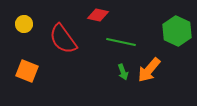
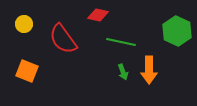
orange arrow: rotated 40 degrees counterclockwise
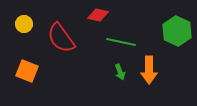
red semicircle: moved 2 px left, 1 px up
green arrow: moved 3 px left
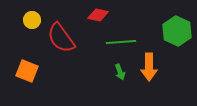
yellow circle: moved 8 px right, 4 px up
green line: rotated 16 degrees counterclockwise
orange arrow: moved 3 px up
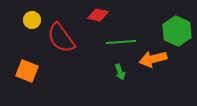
orange arrow: moved 4 px right, 8 px up; rotated 76 degrees clockwise
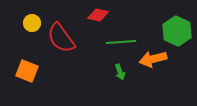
yellow circle: moved 3 px down
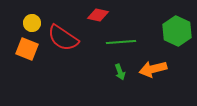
red semicircle: moved 2 px right; rotated 20 degrees counterclockwise
orange arrow: moved 10 px down
orange square: moved 22 px up
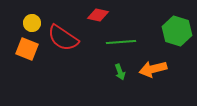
green hexagon: rotated 8 degrees counterclockwise
